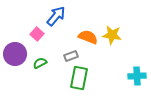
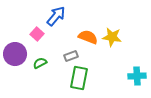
yellow star: moved 2 px down
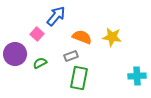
orange semicircle: moved 6 px left
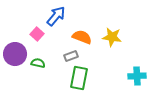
green semicircle: moved 2 px left; rotated 40 degrees clockwise
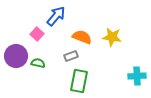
purple circle: moved 1 px right, 2 px down
green rectangle: moved 3 px down
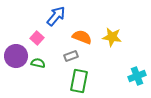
pink square: moved 4 px down
cyan cross: rotated 18 degrees counterclockwise
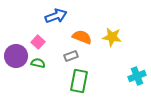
blue arrow: rotated 30 degrees clockwise
pink square: moved 1 px right, 4 px down
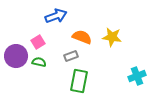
pink square: rotated 16 degrees clockwise
green semicircle: moved 1 px right, 1 px up
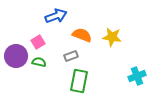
orange semicircle: moved 2 px up
